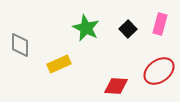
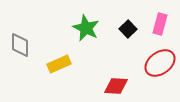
red ellipse: moved 1 px right, 8 px up
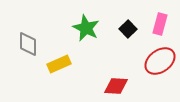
gray diamond: moved 8 px right, 1 px up
red ellipse: moved 2 px up
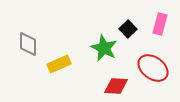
green star: moved 18 px right, 20 px down
red ellipse: moved 7 px left, 7 px down; rotated 72 degrees clockwise
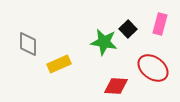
green star: moved 6 px up; rotated 16 degrees counterclockwise
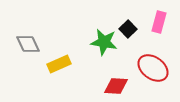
pink rectangle: moved 1 px left, 2 px up
gray diamond: rotated 25 degrees counterclockwise
